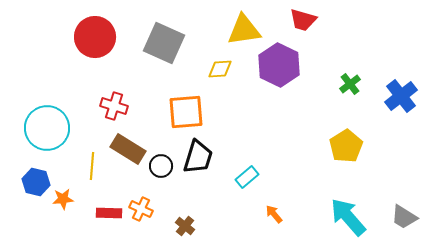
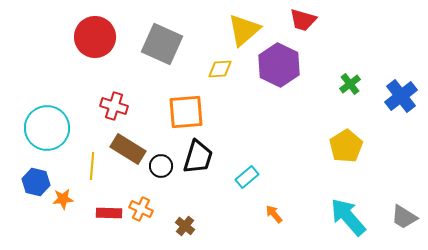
yellow triangle: rotated 33 degrees counterclockwise
gray square: moved 2 px left, 1 px down
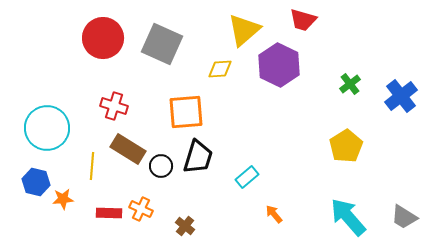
red circle: moved 8 px right, 1 px down
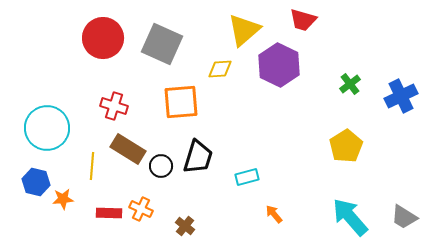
blue cross: rotated 12 degrees clockwise
orange square: moved 5 px left, 10 px up
cyan rectangle: rotated 25 degrees clockwise
cyan arrow: moved 2 px right
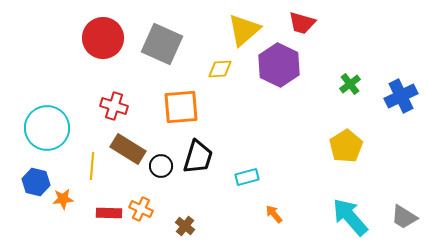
red trapezoid: moved 1 px left, 3 px down
orange square: moved 5 px down
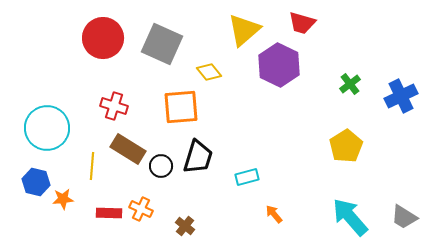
yellow diamond: moved 11 px left, 3 px down; rotated 55 degrees clockwise
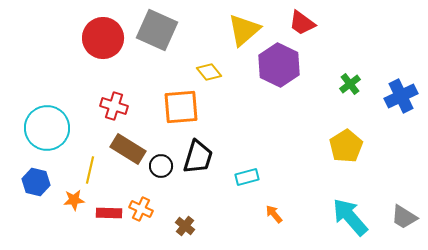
red trapezoid: rotated 20 degrees clockwise
gray square: moved 5 px left, 14 px up
yellow line: moved 2 px left, 4 px down; rotated 8 degrees clockwise
orange star: moved 11 px right, 1 px down
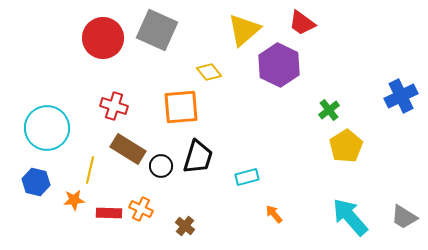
green cross: moved 21 px left, 26 px down
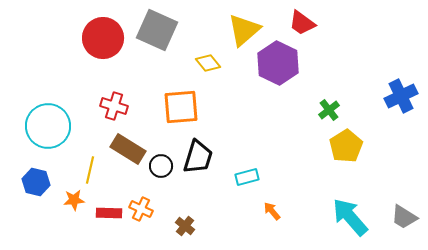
purple hexagon: moved 1 px left, 2 px up
yellow diamond: moved 1 px left, 9 px up
cyan circle: moved 1 px right, 2 px up
orange arrow: moved 2 px left, 3 px up
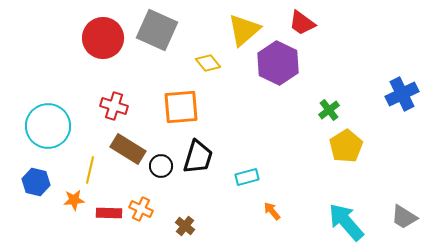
blue cross: moved 1 px right, 2 px up
cyan arrow: moved 4 px left, 5 px down
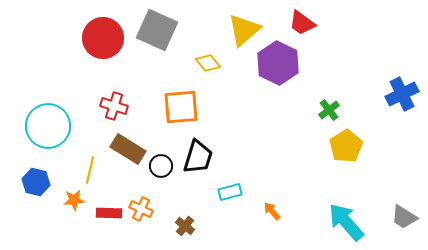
cyan rectangle: moved 17 px left, 15 px down
